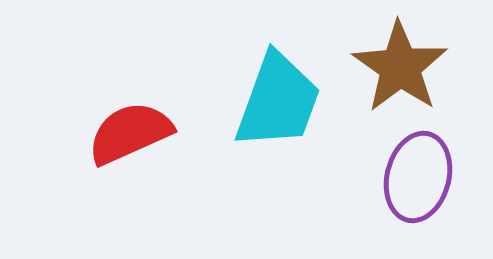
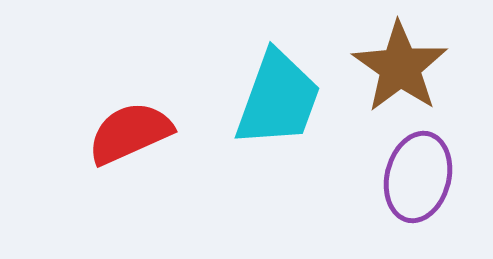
cyan trapezoid: moved 2 px up
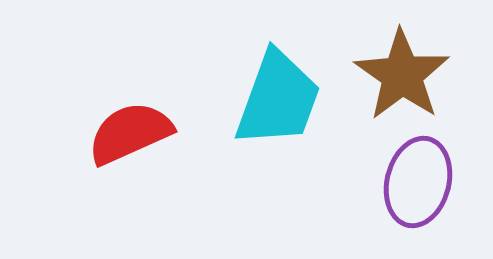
brown star: moved 2 px right, 8 px down
purple ellipse: moved 5 px down
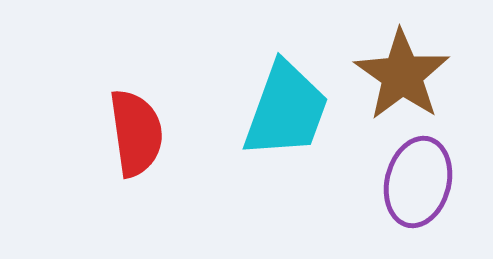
cyan trapezoid: moved 8 px right, 11 px down
red semicircle: moved 6 px right; rotated 106 degrees clockwise
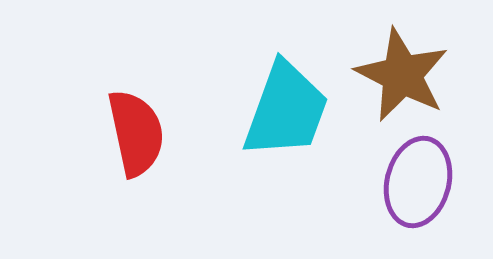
brown star: rotated 8 degrees counterclockwise
red semicircle: rotated 4 degrees counterclockwise
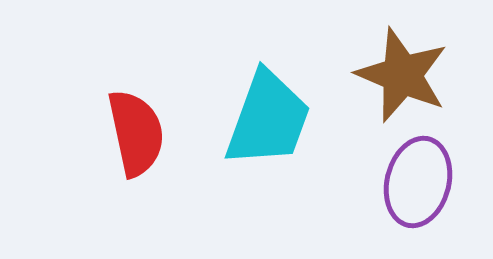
brown star: rotated 4 degrees counterclockwise
cyan trapezoid: moved 18 px left, 9 px down
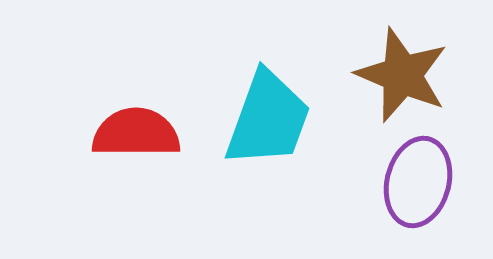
red semicircle: rotated 78 degrees counterclockwise
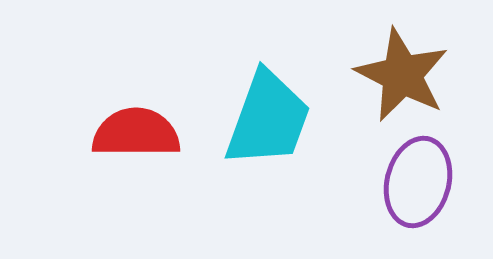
brown star: rotated 4 degrees clockwise
